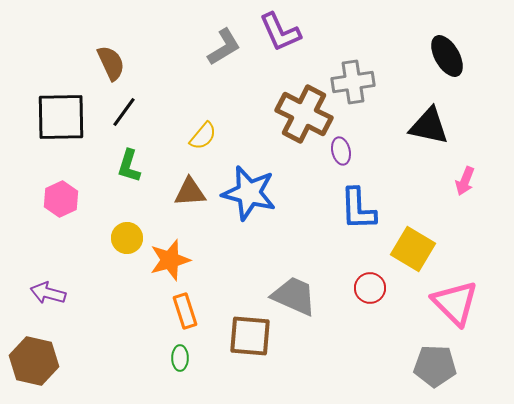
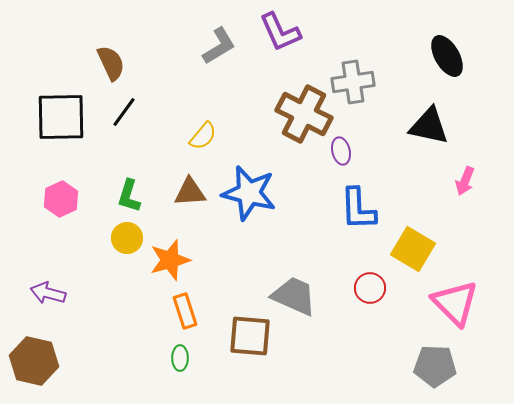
gray L-shape: moved 5 px left, 1 px up
green L-shape: moved 30 px down
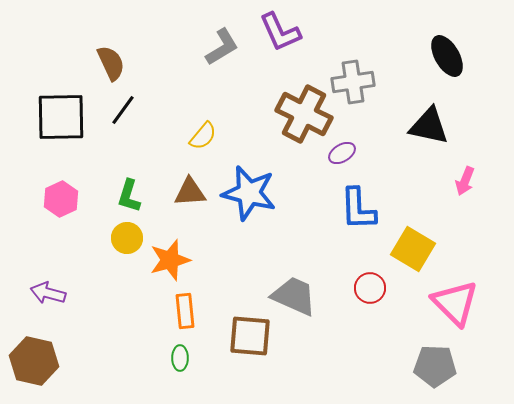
gray L-shape: moved 3 px right, 1 px down
black line: moved 1 px left, 2 px up
purple ellipse: moved 1 px right, 2 px down; rotated 72 degrees clockwise
orange rectangle: rotated 12 degrees clockwise
